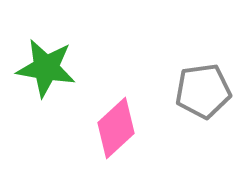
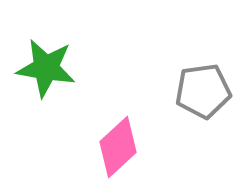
pink diamond: moved 2 px right, 19 px down
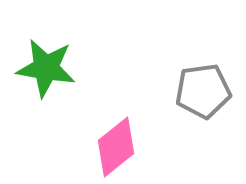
pink diamond: moved 2 px left; rotated 4 degrees clockwise
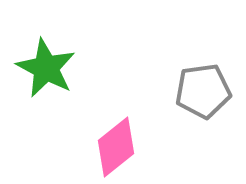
green star: rotated 18 degrees clockwise
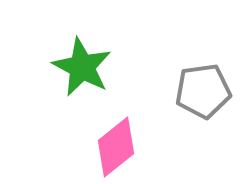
green star: moved 36 px right, 1 px up
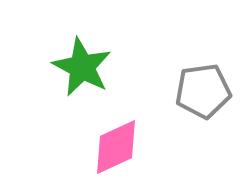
pink diamond: rotated 14 degrees clockwise
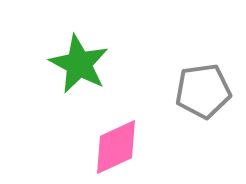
green star: moved 3 px left, 3 px up
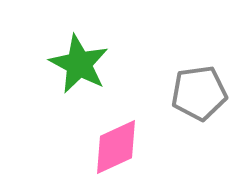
gray pentagon: moved 4 px left, 2 px down
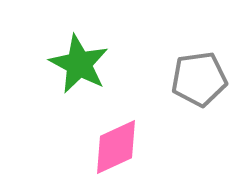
gray pentagon: moved 14 px up
